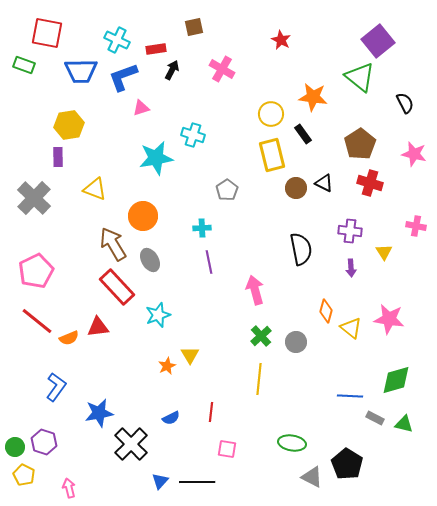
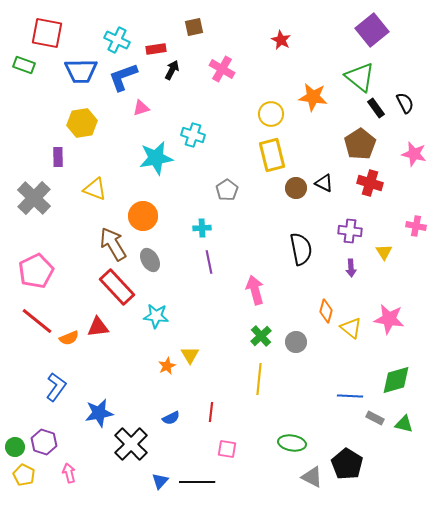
purple square at (378, 41): moved 6 px left, 11 px up
yellow hexagon at (69, 125): moved 13 px right, 2 px up
black rectangle at (303, 134): moved 73 px right, 26 px up
cyan star at (158, 315): moved 2 px left, 1 px down; rotated 25 degrees clockwise
pink arrow at (69, 488): moved 15 px up
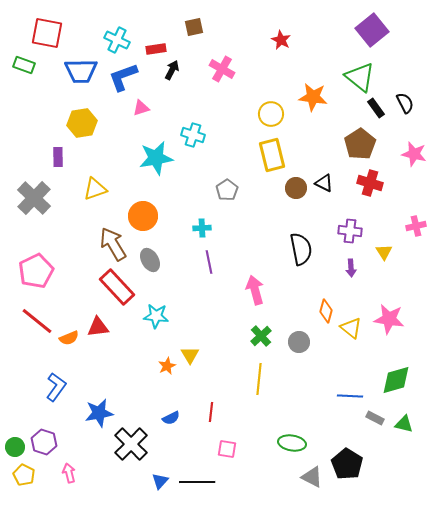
yellow triangle at (95, 189): rotated 40 degrees counterclockwise
pink cross at (416, 226): rotated 24 degrees counterclockwise
gray circle at (296, 342): moved 3 px right
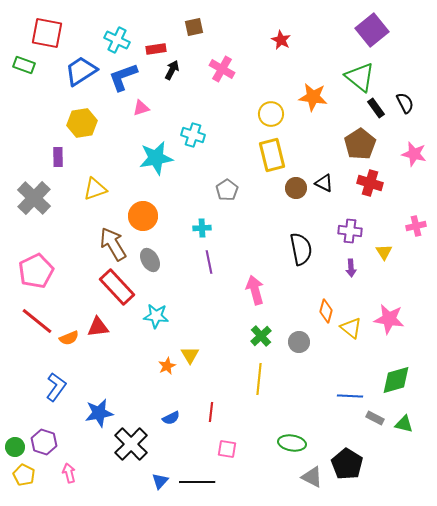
blue trapezoid at (81, 71): rotated 148 degrees clockwise
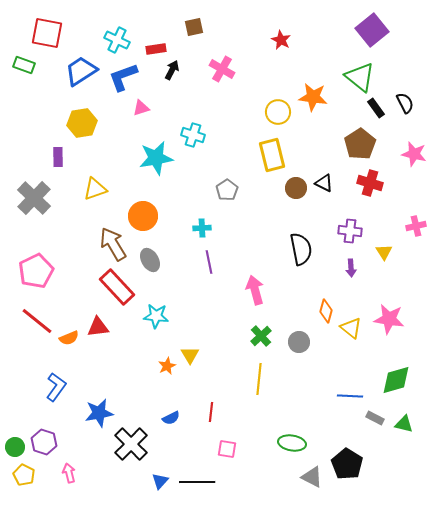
yellow circle at (271, 114): moved 7 px right, 2 px up
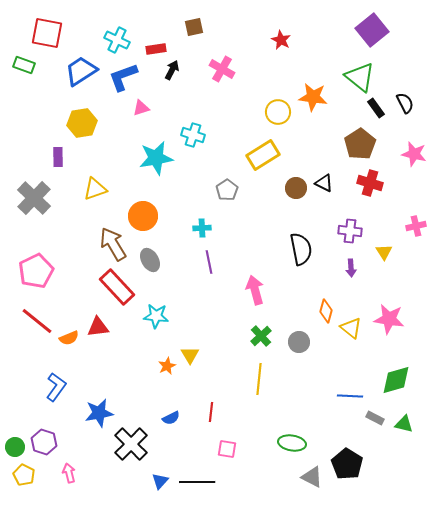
yellow rectangle at (272, 155): moved 9 px left; rotated 72 degrees clockwise
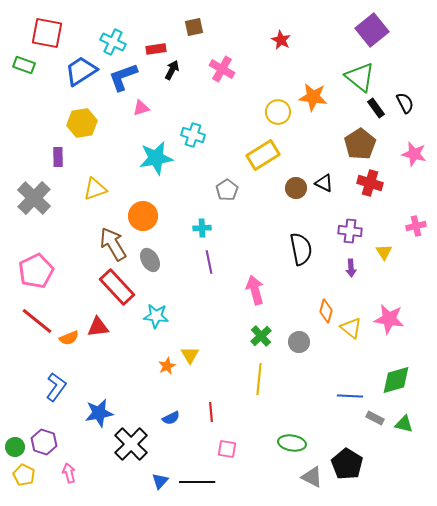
cyan cross at (117, 40): moved 4 px left, 2 px down
red line at (211, 412): rotated 12 degrees counterclockwise
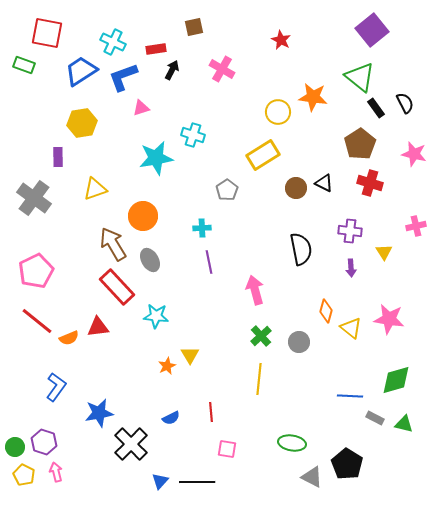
gray cross at (34, 198): rotated 8 degrees counterclockwise
pink arrow at (69, 473): moved 13 px left, 1 px up
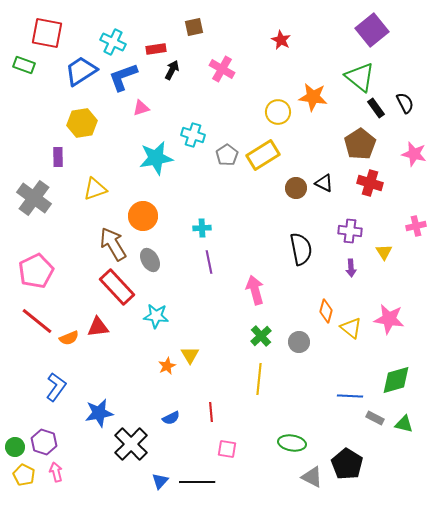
gray pentagon at (227, 190): moved 35 px up
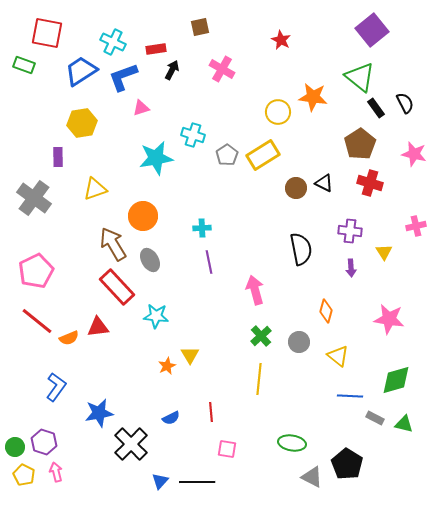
brown square at (194, 27): moved 6 px right
yellow triangle at (351, 328): moved 13 px left, 28 px down
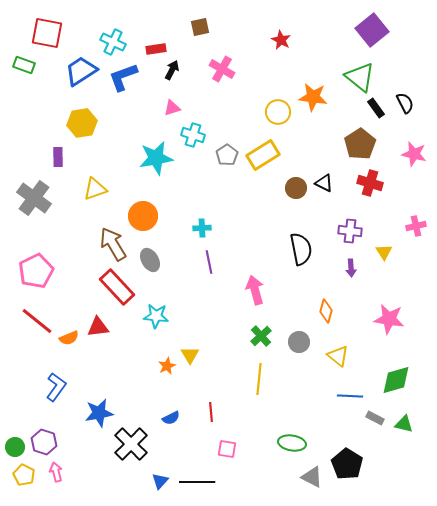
pink triangle at (141, 108): moved 31 px right
